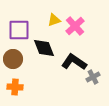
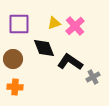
yellow triangle: moved 3 px down
purple square: moved 6 px up
black L-shape: moved 4 px left
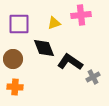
pink cross: moved 6 px right, 11 px up; rotated 36 degrees clockwise
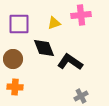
gray cross: moved 12 px left, 19 px down
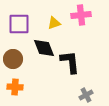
black L-shape: rotated 50 degrees clockwise
gray cross: moved 5 px right, 1 px up
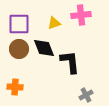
brown circle: moved 6 px right, 10 px up
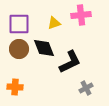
black L-shape: rotated 70 degrees clockwise
gray cross: moved 7 px up
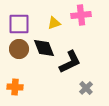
gray cross: rotated 16 degrees counterclockwise
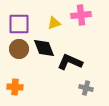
black L-shape: rotated 130 degrees counterclockwise
gray cross: rotated 32 degrees counterclockwise
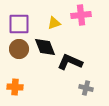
black diamond: moved 1 px right, 1 px up
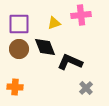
gray cross: rotated 32 degrees clockwise
